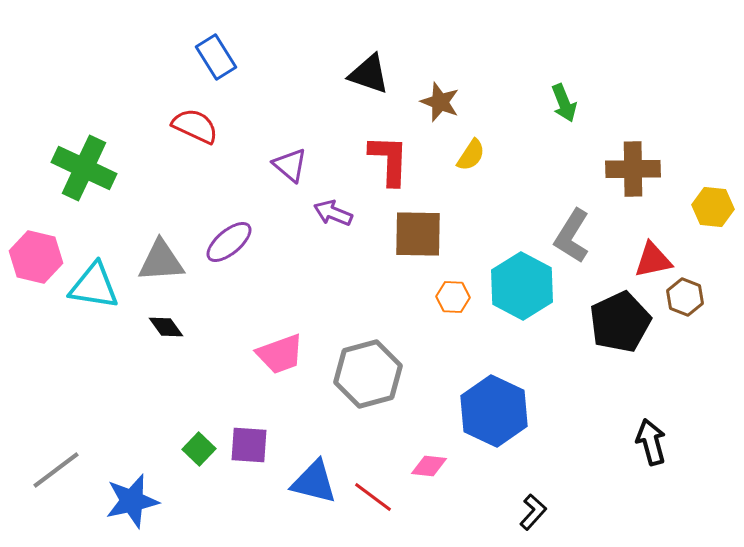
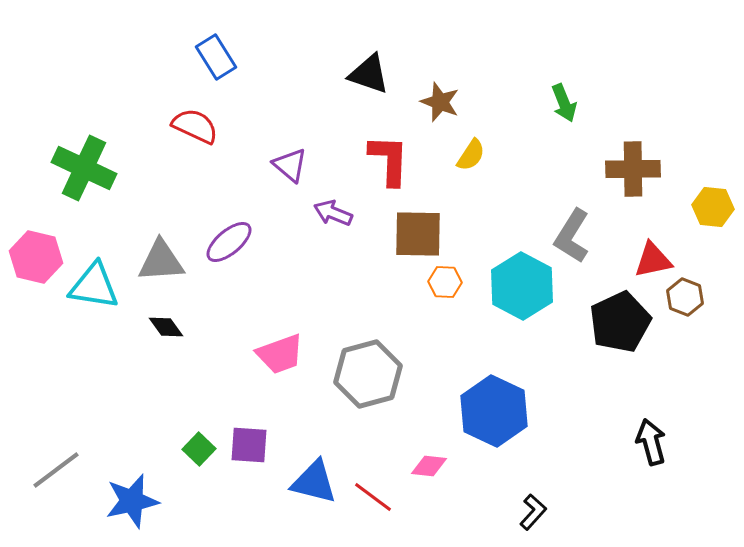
orange hexagon: moved 8 px left, 15 px up
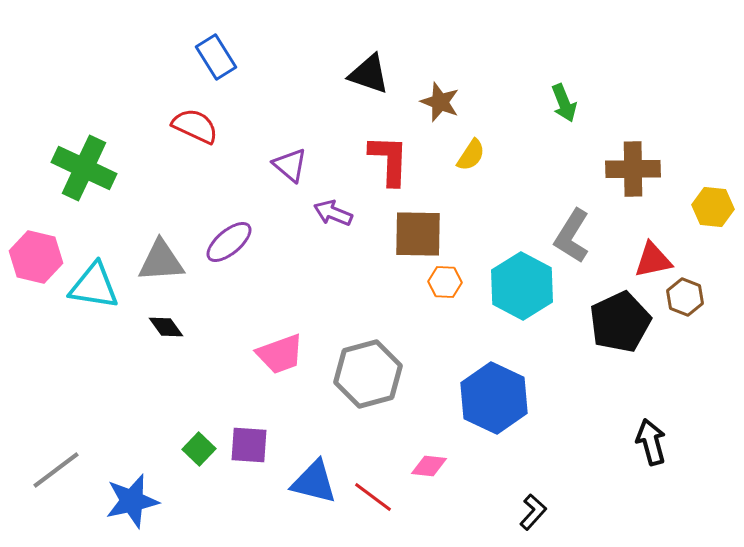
blue hexagon: moved 13 px up
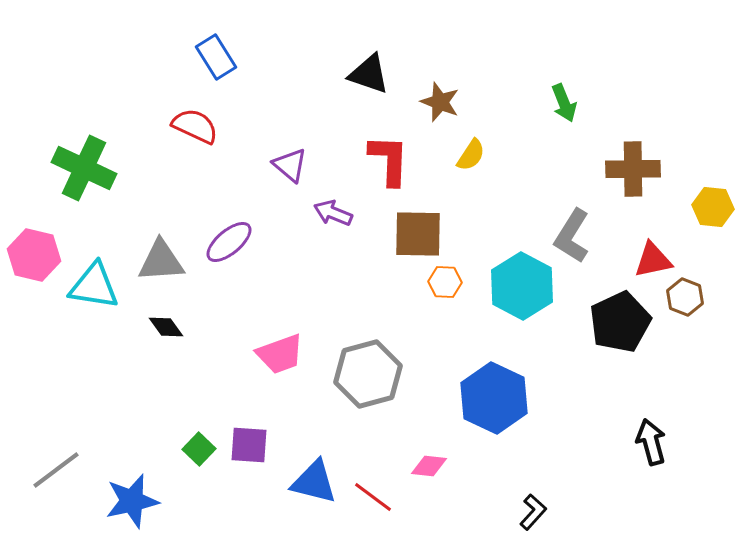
pink hexagon: moved 2 px left, 2 px up
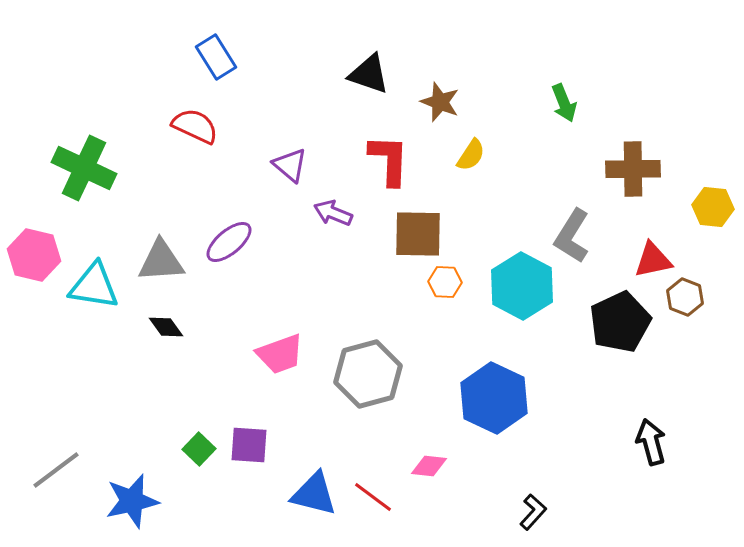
blue triangle: moved 12 px down
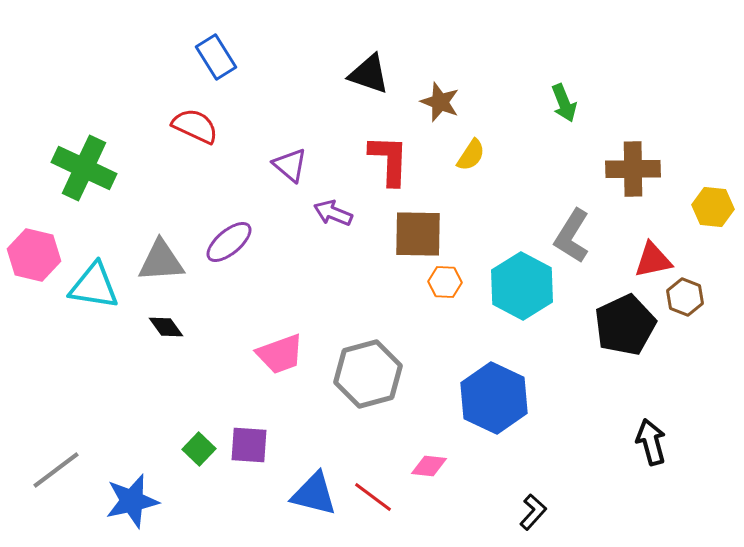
black pentagon: moved 5 px right, 3 px down
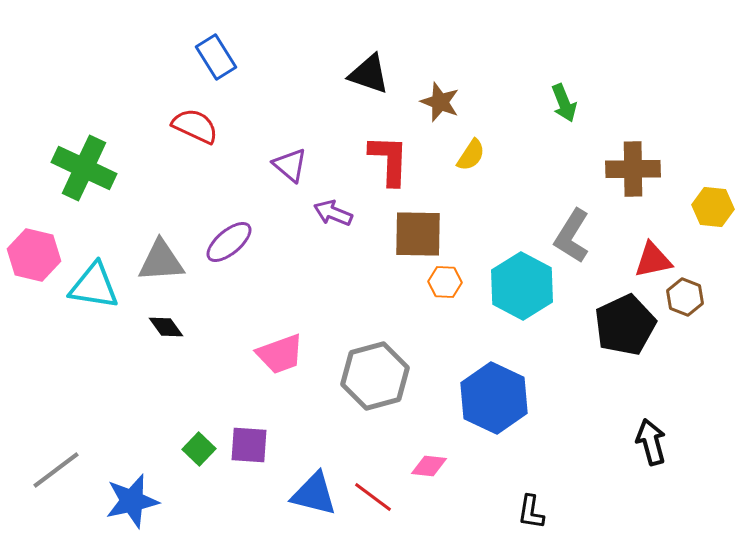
gray hexagon: moved 7 px right, 2 px down
black L-shape: moved 2 px left; rotated 147 degrees clockwise
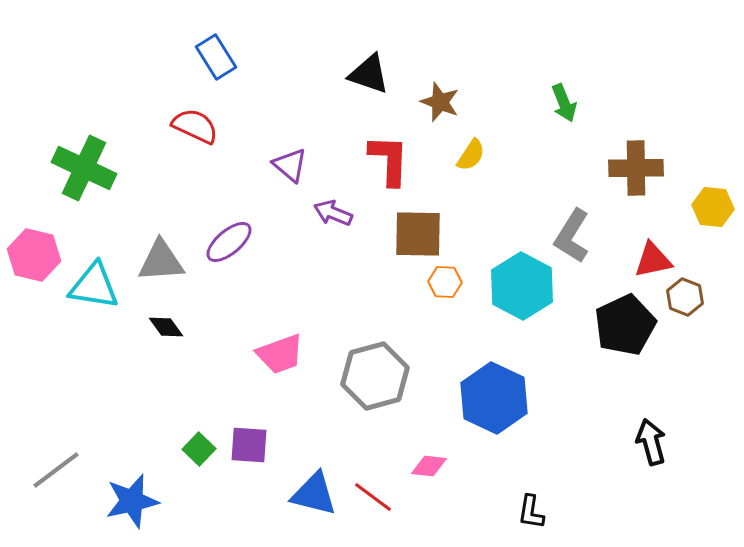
brown cross: moved 3 px right, 1 px up
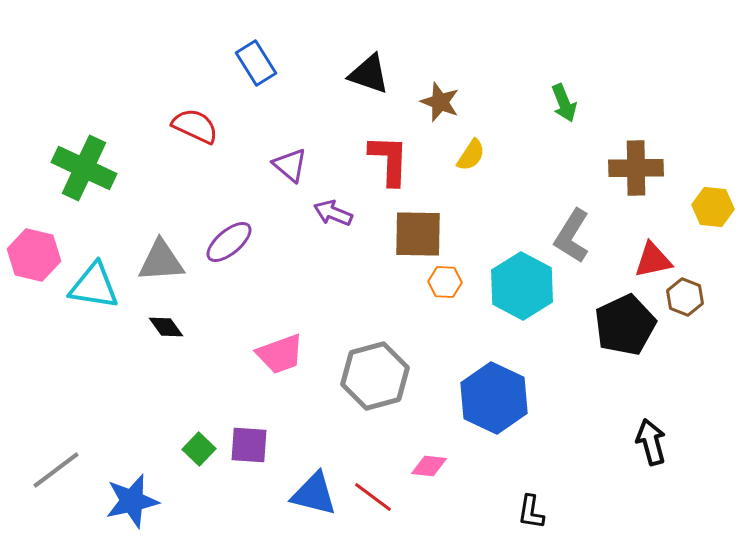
blue rectangle: moved 40 px right, 6 px down
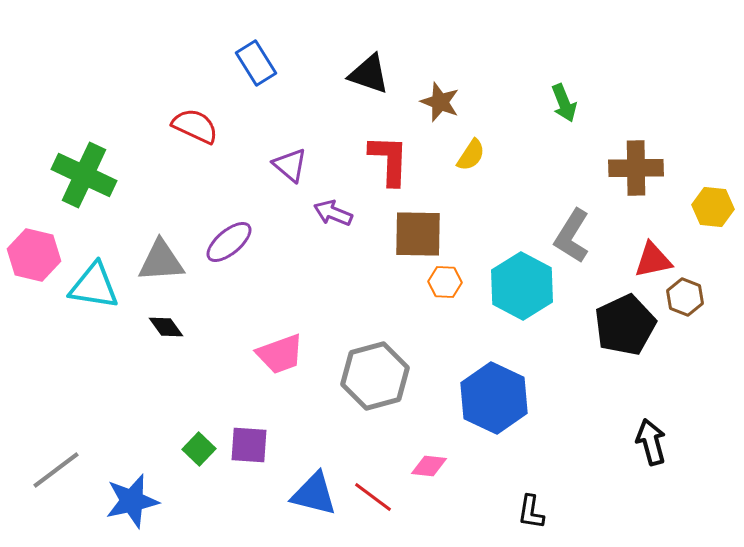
green cross: moved 7 px down
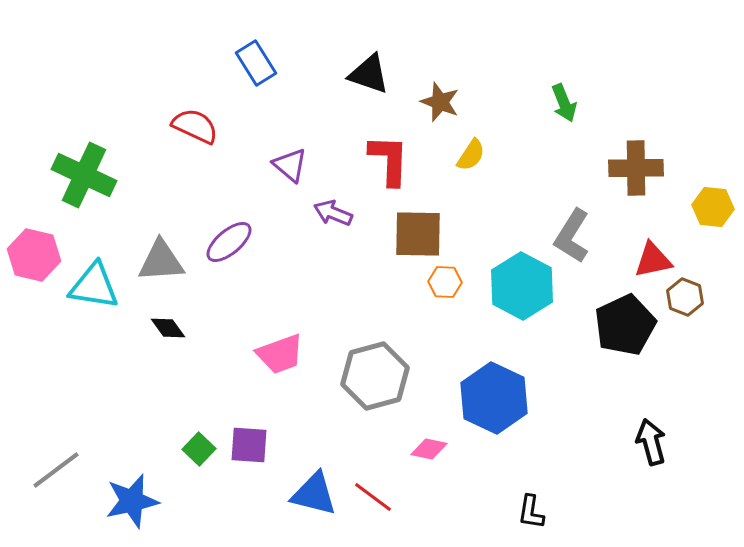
black diamond: moved 2 px right, 1 px down
pink diamond: moved 17 px up; rotated 6 degrees clockwise
